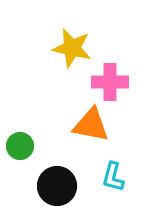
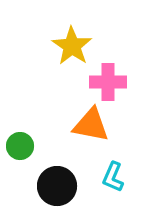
yellow star: moved 2 px up; rotated 21 degrees clockwise
pink cross: moved 2 px left
cyan L-shape: rotated 8 degrees clockwise
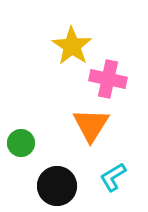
pink cross: moved 3 px up; rotated 12 degrees clockwise
orange triangle: rotated 51 degrees clockwise
green circle: moved 1 px right, 3 px up
cyan L-shape: rotated 36 degrees clockwise
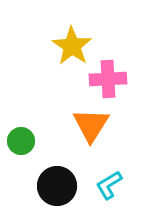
pink cross: rotated 15 degrees counterclockwise
green circle: moved 2 px up
cyan L-shape: moved 4 px left, 8 px down
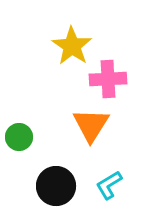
green circle: moved 2 px left, 4 px up
black circle: moved 1 px left
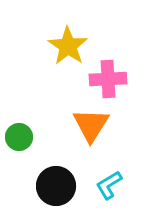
yellow star: moved 4 px left
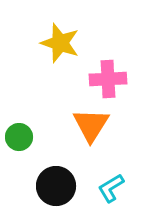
yellow star: moved 8 px left, 3 px up; rotated 15 degrees counterclockwise
cyan L-shape: moved 2 px right, 3 px down
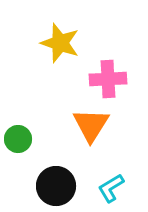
green circle: moved 1 px left, 2 px down
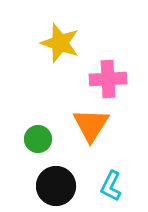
green circle: moved 20 px right
cyan L-shape: moved 2 px up; rotated 32 degrees counterclockwise
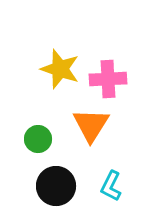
yellow star: moved 26 px down
